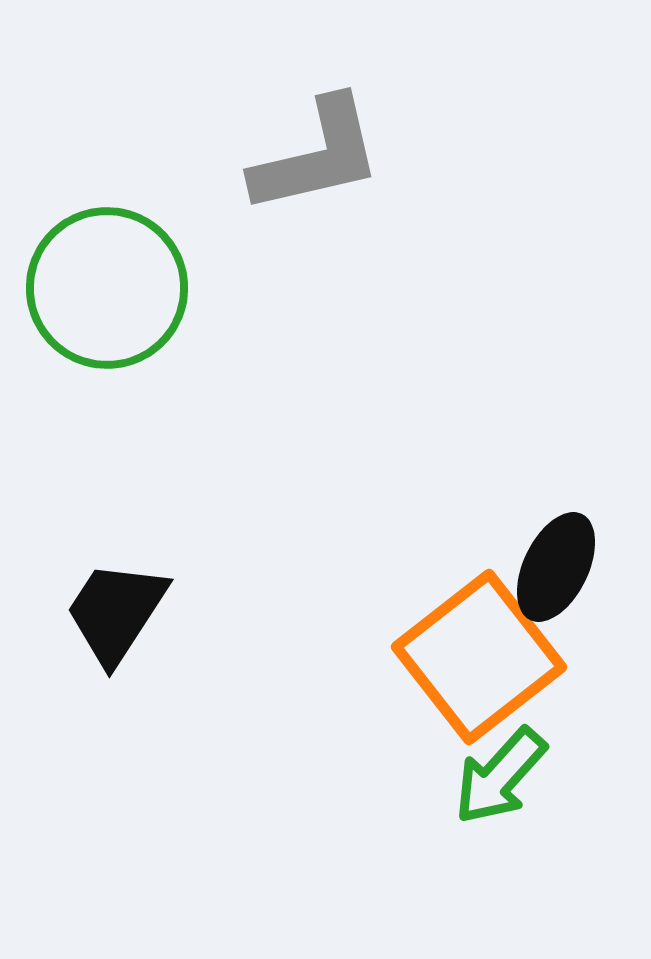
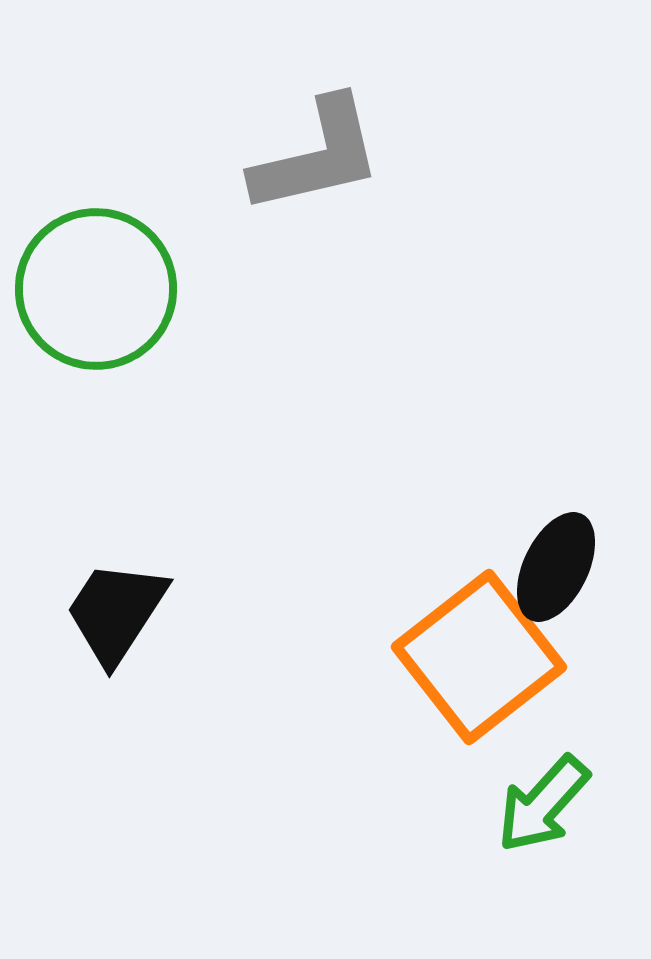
green circle: moved 11 px left, 1 px down
green arrow: moved 43 px right, 28 px down
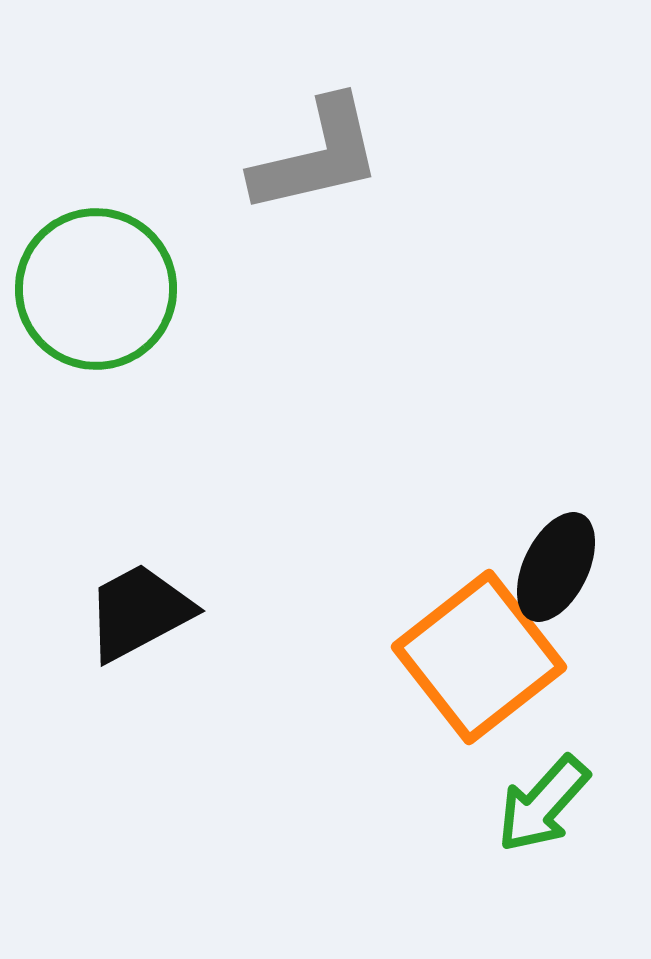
black trapezoid: moved 23 px right; rotated 29 degrees clockwise
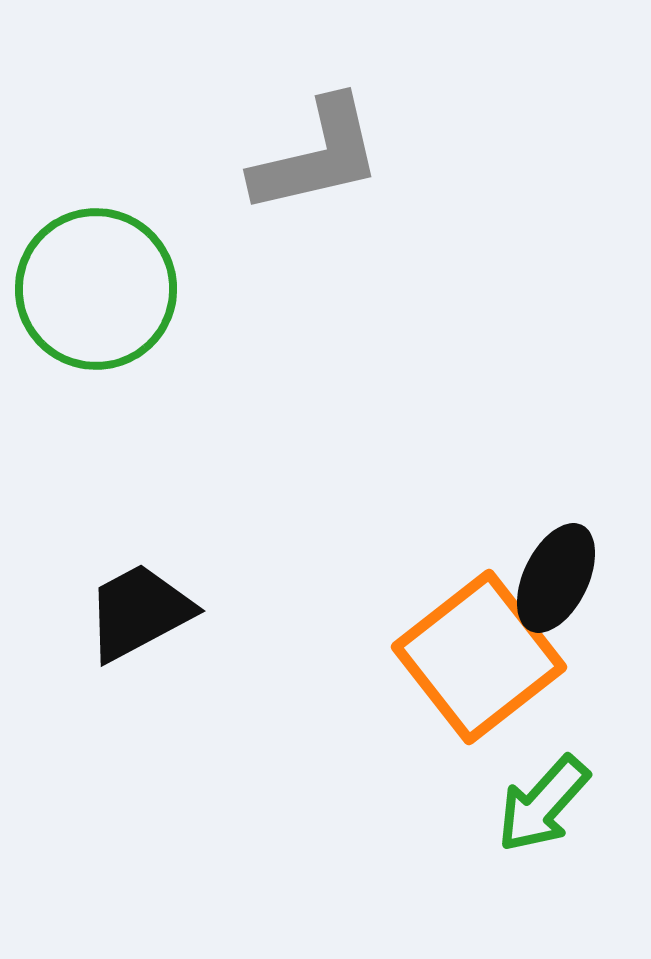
black ellipse: moved 11 px down
